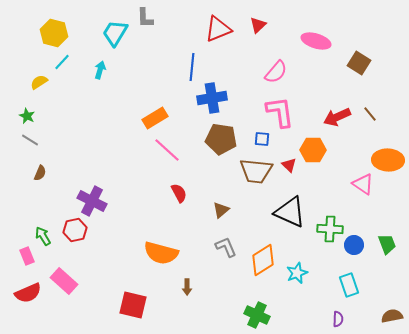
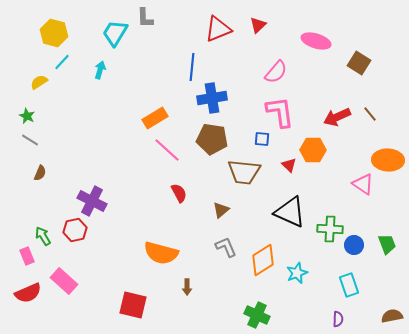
brown pentagon at (221, 139): moved 9 px left
brown trapezoid at (256, 171): moved 12 px left, 1 px down
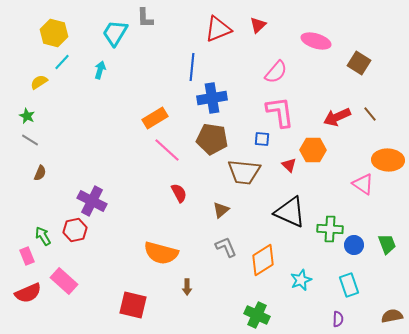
cyan star at (297, 273): moved 4 px right, 7 px down
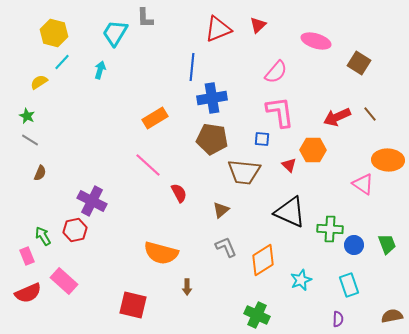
pink line at (167, 150): moved 19 px left, 15 px down
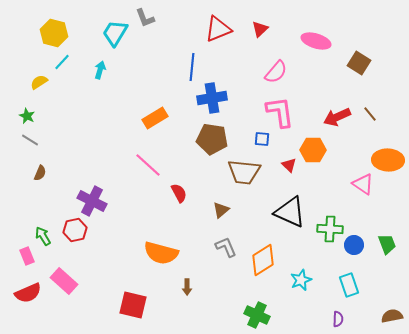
gray L-shape at (145, 18): rotated 20 degrees counterclockwise
red triangle at (258, 25): moved 2 px right, 4 px down
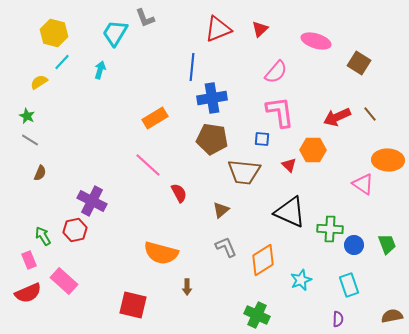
pink rectangle at (27, 256): moved 2 px right, 4 px down
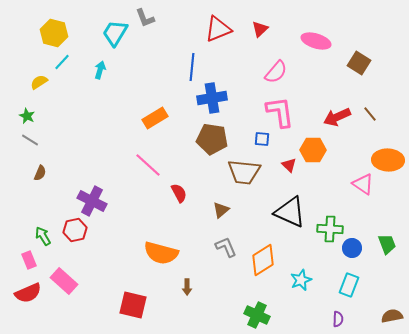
blue circle at (354, 245): moved 2 px left, 3 px down
cyan rectangle at (349, 285): rotated 40 degrees clockwise
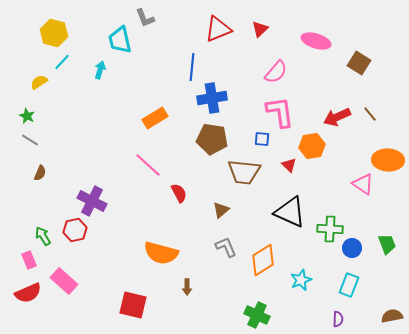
cyan trapezoid at (115, 33): moved 5 px right, 7 px down; rotated 44 degrees counterclockwise
orange hexagon at (313, 150): moved 1 px left, 4 px up; rotated 10 degrees counterclockwise
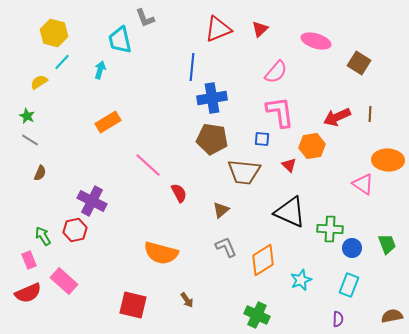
brown line at (370, 114): rotated 42 degrees clockwise
orange rectangle at (155, 118): moved 47 px left, 4 px down
brown arrow at (187, 287): moved 13 px down; rotated 35 degrees counterclockwise
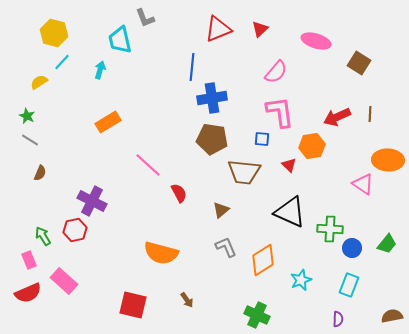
green trapezoid at (387, 244): rotated 60 degrees clockwise
